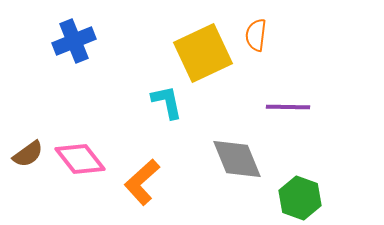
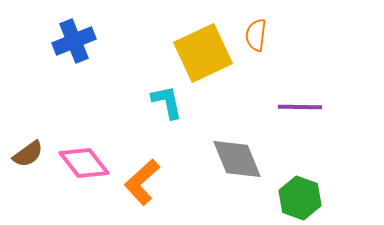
purple line: moved 12 px right
pink diamond: moved 4 px right, 4 px down
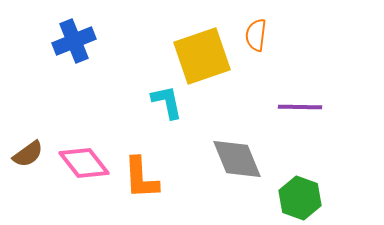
yellow square: moved 1 px left, 3 px down; rotated 6 degrees clockwise
orange L-shape: moved 1 px left, 4 px up; rotated 51 degrees counterclockwise
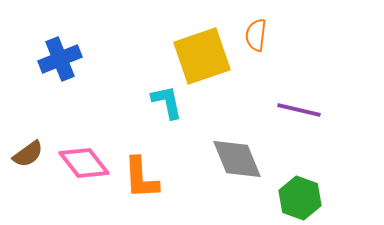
blue cross: moved 14 px left, 18 px down
purple line: moved 1 px left, 3 px down; rotated 12 degrees clockwise
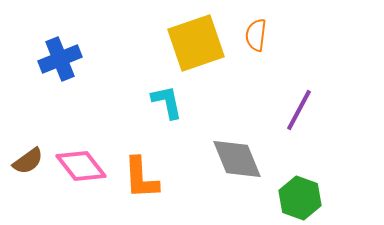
yellow square: moved 6 px left, 13 px up
purple line: rotated 75 degrees counterclockwise
brown semicircle: moved 7 px down
pink diamond: moved 3 px left, 3 px down
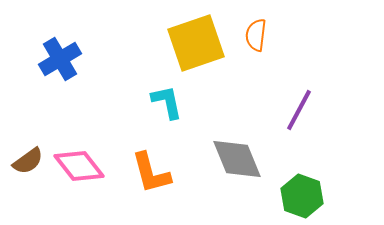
blue cross: rotated 9 degrees counterclockwise
pink diamond: moved 2 px left
orange L-shape: moved 10 px right, 5 px up; rotated 12 degrees counterclockwise
green hexagon: moved 2 px right, 2 px up
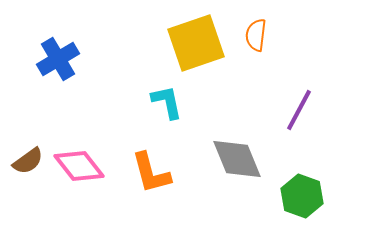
blue cross: moved 2 px left
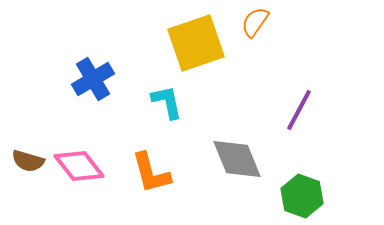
orange semicircle: moved 1 px left, 13 px up; rotated 28 degrees clockwise
blue cross: moved 35 px right, 20 px down
brown semicircle: rotated 52 degrees clockwise
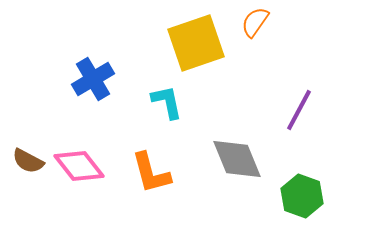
brown semicircle: rotated 12 degrees clockwise
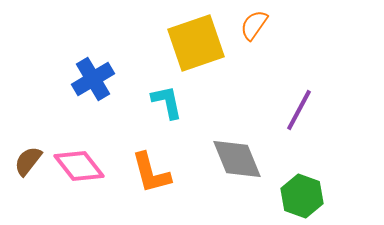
orange semicircle: moved 1 px left, 3 px down
brown semicircle: rotated 100 degrees clockwise
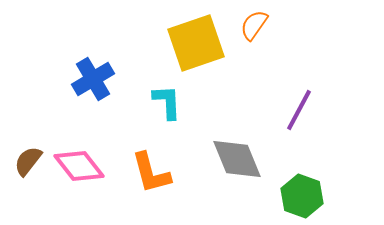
cyan L-shape: rotated 9 degrees clockwise
